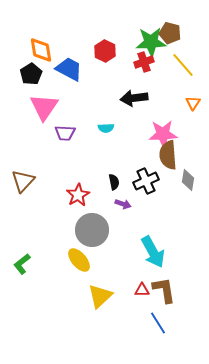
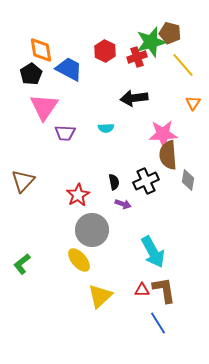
green star: rotated 12 degrees counterclockwise
red cross: moved 7 px left, 5 px up
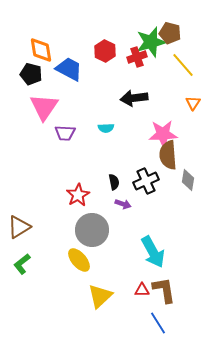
black pentagon: rotated 25 degrees counterclockwise
brown triangle: moved 4 px left, 46 px down; rotated 15 degrees clockwise
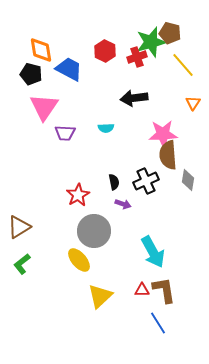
gray circle: moved 2 px right, 1 px down
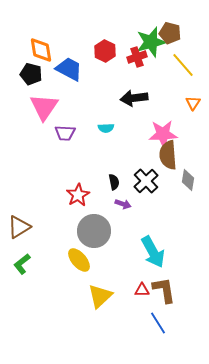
black cross: rotated 20 degrees counterclockwise
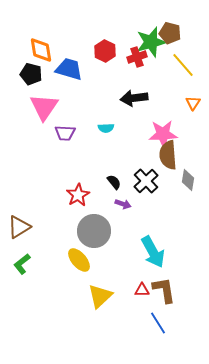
blue trapezoid: rotated 12 degrees counterclockwise
black semicircle: rotated 28 degrees counterclockwise
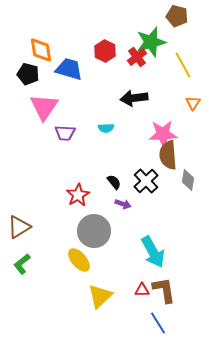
brown pentagon: moved 7 px right, 17 px up
red cross: rotated 18 degrees counterclockwise
yellow line: rotated 12 degrees clockwise
black pentagon: moved 3 px left
